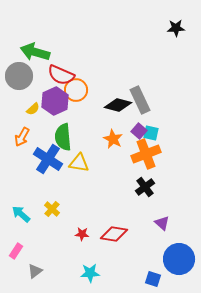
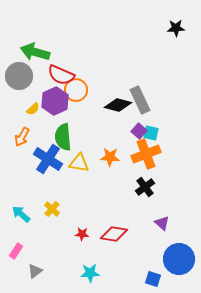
orange star: moved 3 px left, 18 px down; rotated 24 degrees counterclockwise
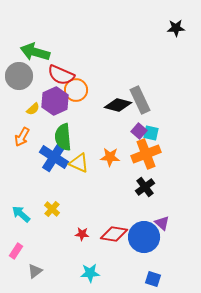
blue cross: moved 6 px right, 2 px up
yellow triangle: rotated 15 degrees clockwise
blue circle: moved 35 px left, 22 px up
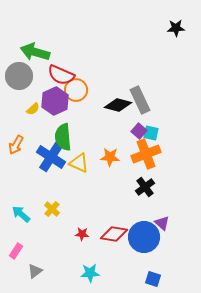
orange arrow: moved 6 px left, 8 px down
blue cross: moved 3 px left
